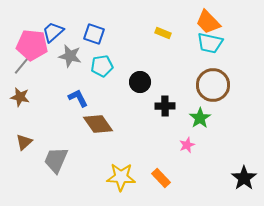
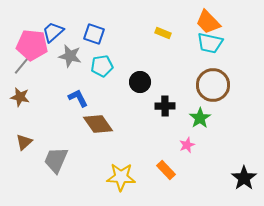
orange rectangle: moved 5 px right, 8 px up
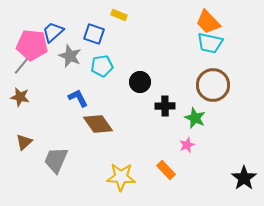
yellow rectangle: moved 44 px left, 18 px up
gray star: rotated 10 degrees clockwise
green star: moved 5 px left; rotated 15 degrees counterclockwise
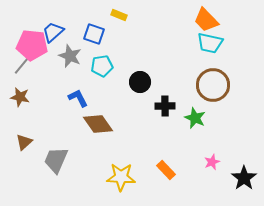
orange trapezoid: moved 2 px left, 2 px up
pink star: moved 25 px right, 17 px down
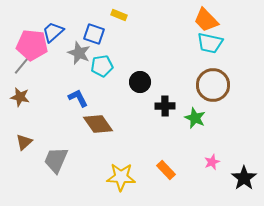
gray star: moved 9 px right, 3 px up
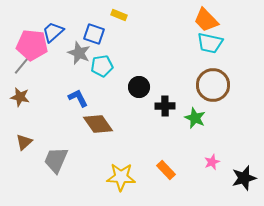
black circle: moved 1 px left, 5 px down
black star: rotated 20 degrees clockwise
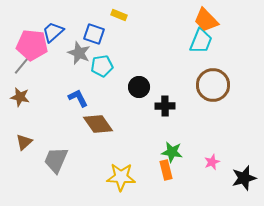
cyan trapezoid: moved 9 px left, 2 px up; rotated 80 degrees counterclockwise
green star: moved 23 px left, 34 px down; rotated 15 degrees counterclockwise
orange rectangle: rotated 30 degrees clockwise
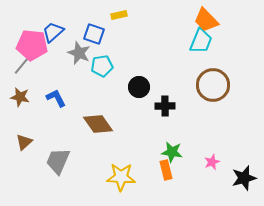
yellow rectangle: rotated 35 degrees counterclockwise
blue L-shape: moved 22 px left
gray trapezoid: moved 2 px right, 1 px down
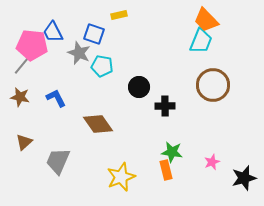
blue trapezoid: rotated 75 degrees counterclockwise
cyan pentagon: rotated 20 degrees clockwise
yellow star: rotated 24 degrees counterclockwise
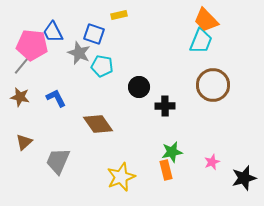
green star: rotated 20 degrees counterclockwise
